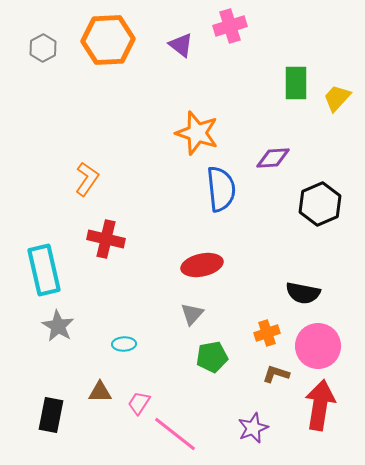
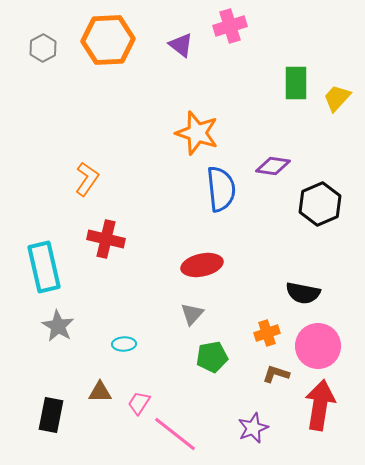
purple diamond: moved 8 px down; rotated 12 degrees clockwise
cyan rectangle: moved 3 px up
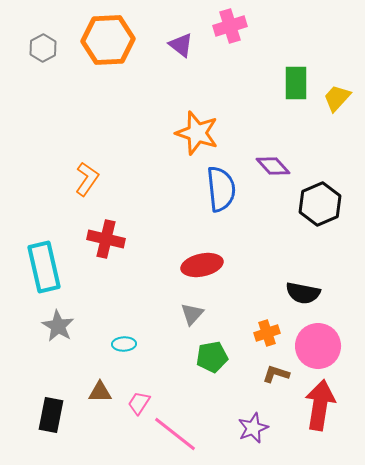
purple diamond: rotated 40 degrees clockwise
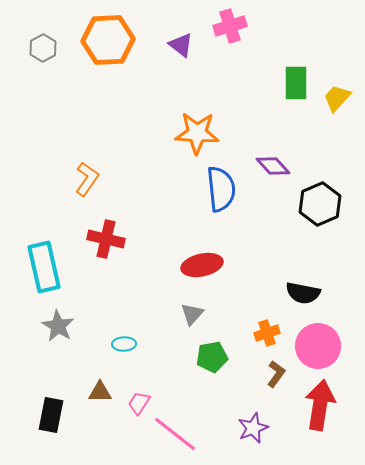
orange star: rotated 15 degrees counterclockwise
brown L-shape: rotated 108 degrees clockwise
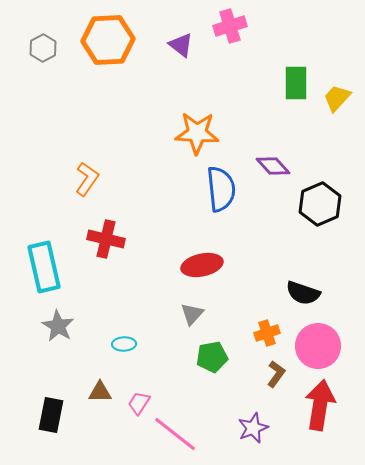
black semicircle: rotated 8 degrees clockwise
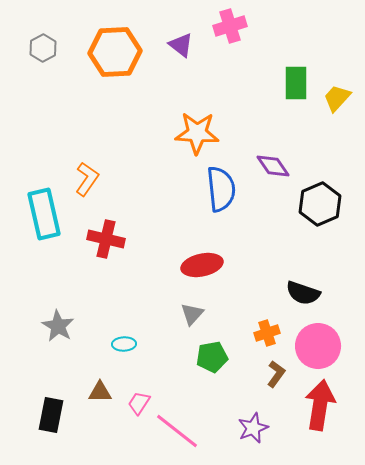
orange hexagon: moved 7 px right, 12 px down
purple diamond: rotated 8 degrees clockwise
cyan rectangle: moved 53 px up
pink line: moved 2 px right, 3 px up
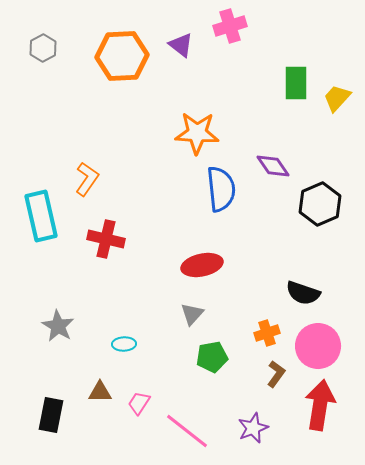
orange hexagon: moved 7 px right, 4 px down
cyan rectangle: moved 3 px left, 2 px down
pink line: moved 10 px right
